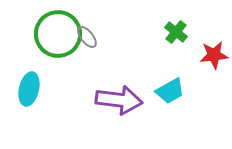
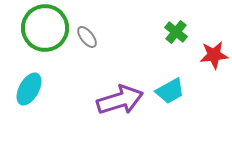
green circle: moved 13 px left, 6 px up
cyan ellipse: rotated 16 degrees clockwise
purple arrow: moved 1 px right; rotated 24 degrees counterclockwise
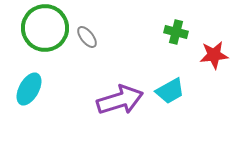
green cross: rotated 25 degrees counterclockwise
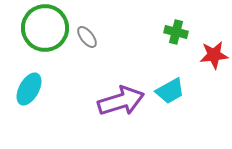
purple arrow: moved 1 px right, 1 px down
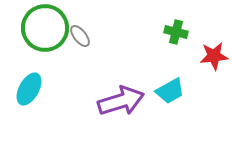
gray ellipse: moved 7 px left, 1 px up
red star: moved 1 px down
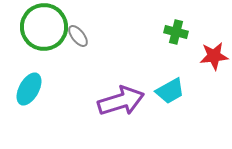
green circle: moved 1 px left, 1 px up
gray ellipse: moved 2 px left
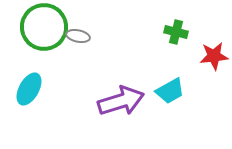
gray ellipse: rotated 40 degrees counterclockwise
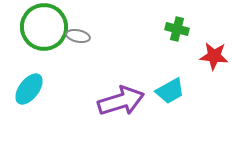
green cross: moved 1 px right, 3 px up
red star: rotated 12 degrees clockwise
cyan ellipse: rotated 8 degrees clockwise
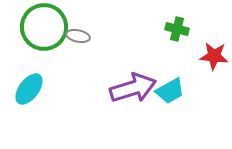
purple arrow: moved 12 px right, 13 px up
